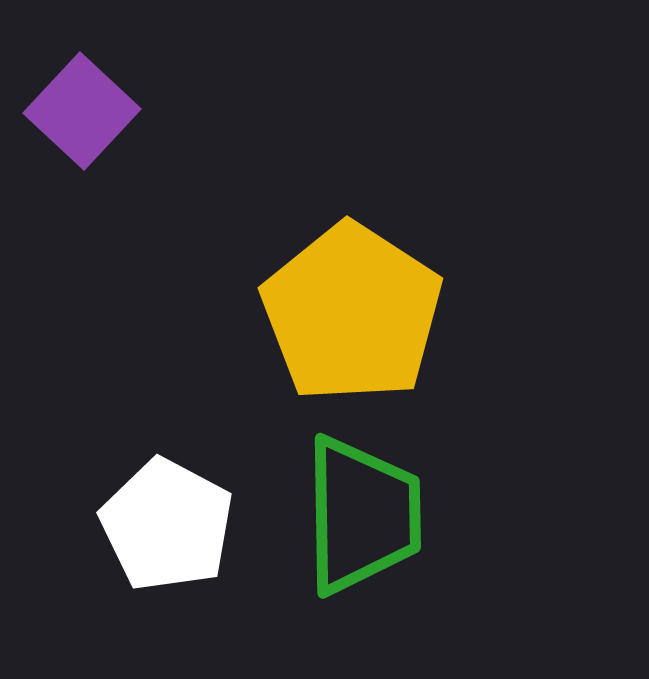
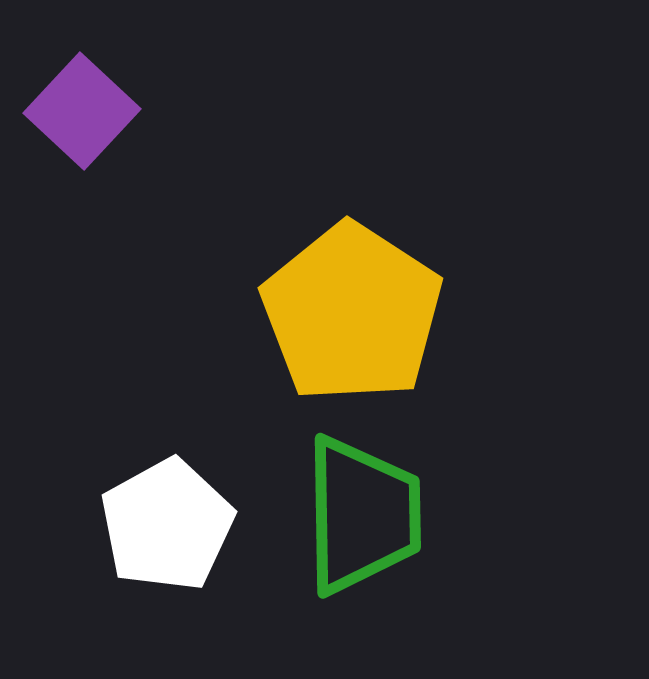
white pentagon: rotated 15 degrees clockwise
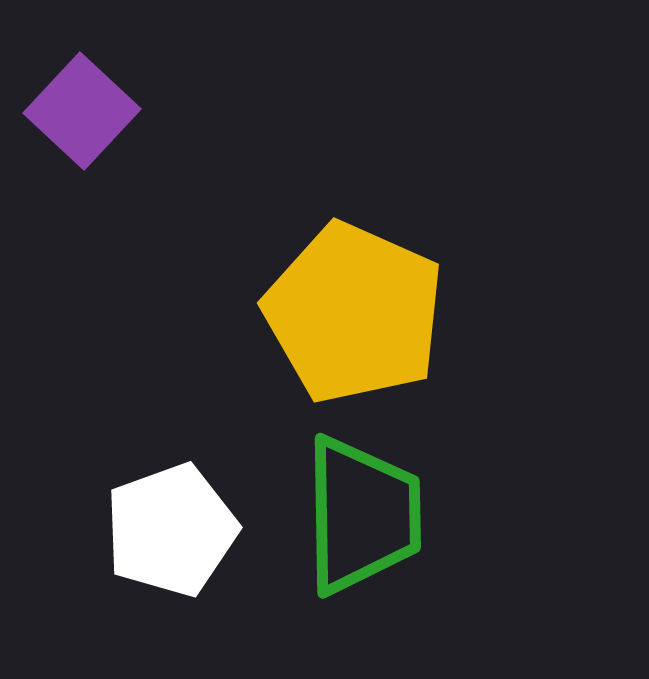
yellow pentagon: moved 2 px right; rotated 9 degrees counterclockwise
white pentagon: moved 4 px right, 5 px down; rotated 9 degrees clockwise
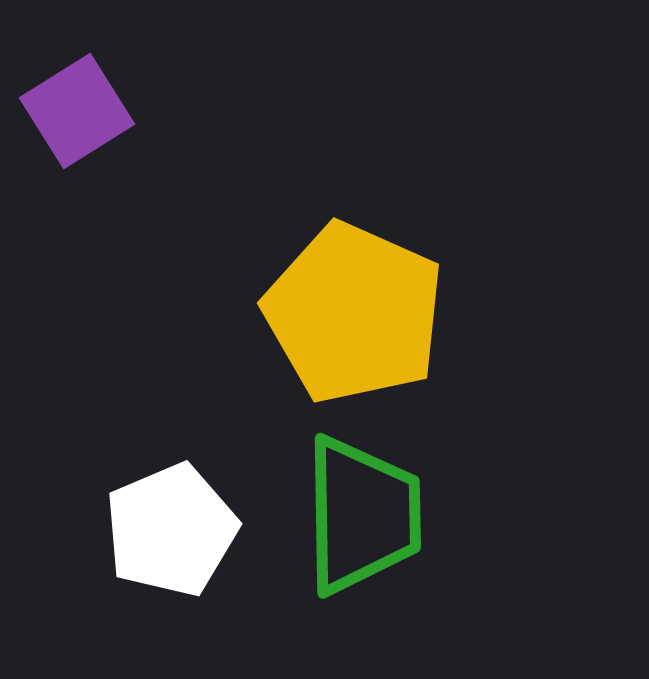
purple square: moved 5 px left; rotated 15 degrees clockwise
white pentagon: rotated 3 degrees counterclockwise
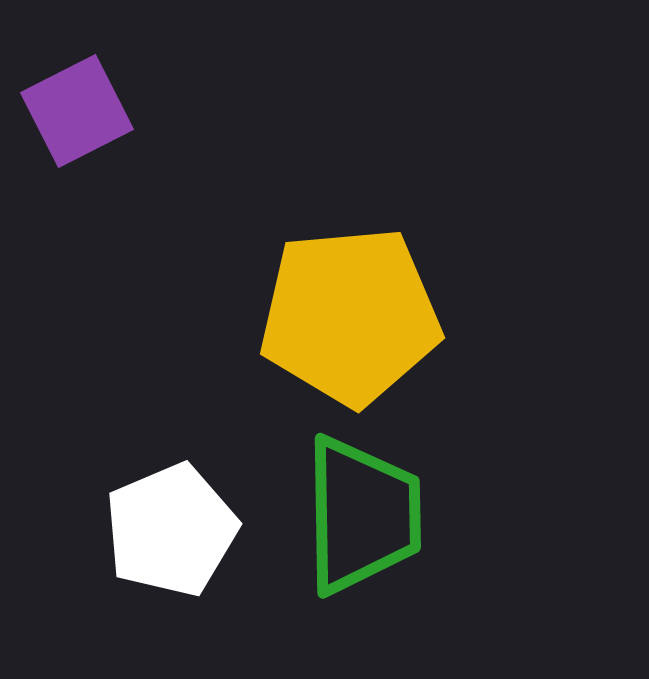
purple square: rotated 5 degrees clockwise
yellow pentagon: moved 4 px left, 3 px down; rotated 29 degrees counterclockwise
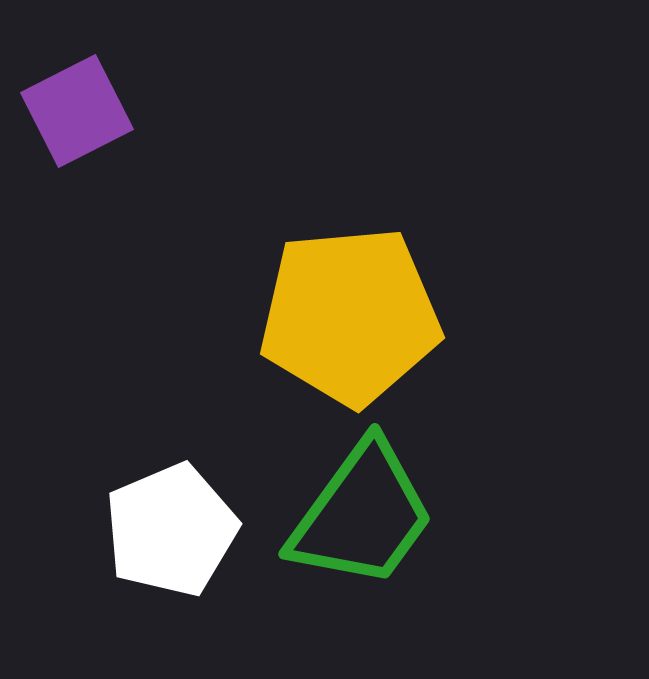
green trapezoid: rotated 37 degrees clockwise
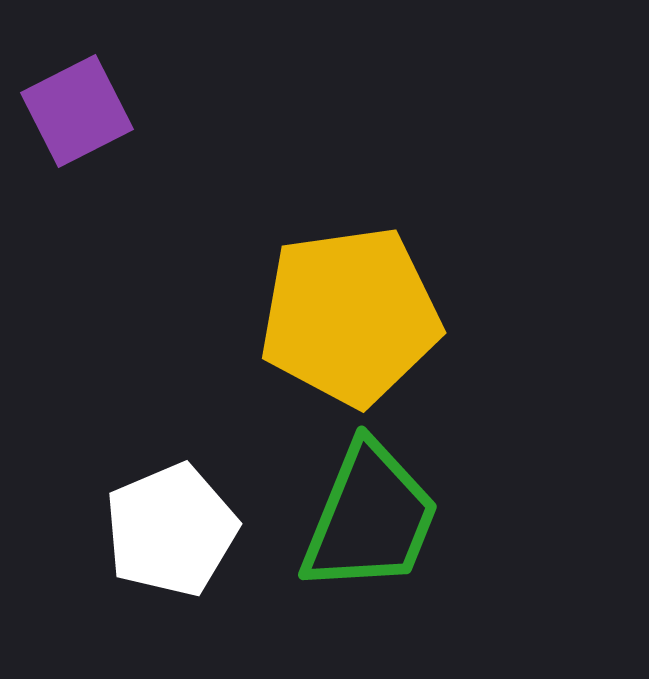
yellow pentagon: rotated 3 degrees counterclockwise
green trapezoid: moved 8 px right, 3 px down; rotated 14 degrees counterclockwise
